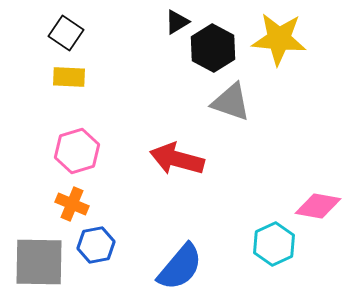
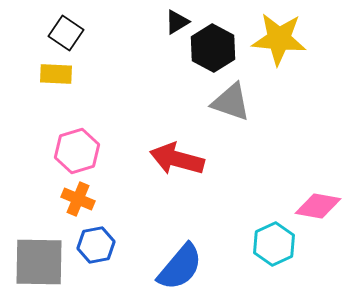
yellow rectangle: moved 13 px left, 3 px up
orange cross: moved 6 px right, 5 px up
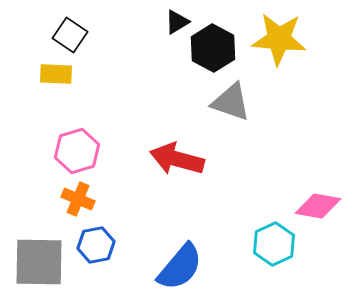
black square: moved 4 px right, 2 px down
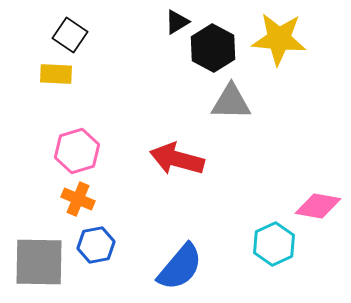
gray triangle: rotated 18 degrees counterclockwise
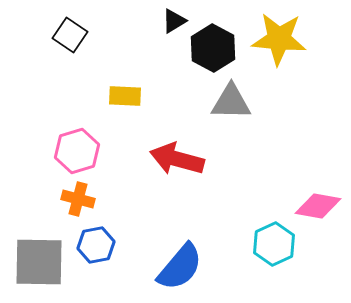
black triangle: moved 3 px left, 1 px up
yellow rectangle: moved 69 px right, 22 px down
orange cross: rotated 8 degrees counterclockwise
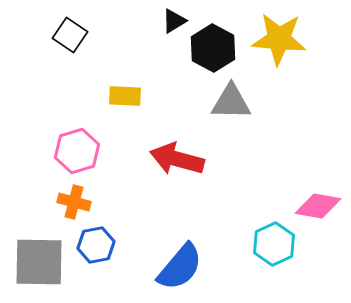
orange cross: moved 4 px left, 3 px down
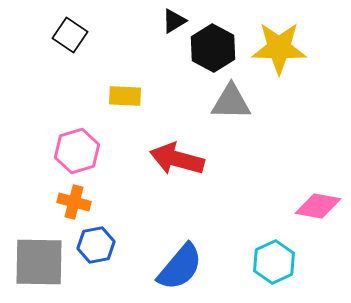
yellow star: moved 9 px down; rotated 4 degrees counterclockwise
cyan hexagon: moved 18 px down
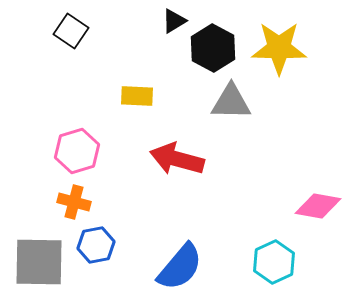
black square: moved 1 px right, 4 px up
yellow rectangle: moved 12 px right
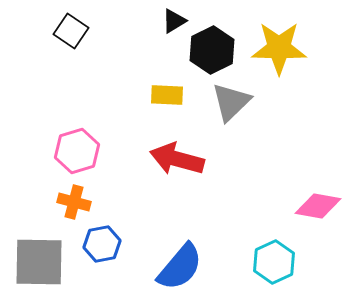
black hexagon: moved 1 px left, 2 px down; rotated 6 degrees clockwise
yellow rectangle: moved 30 px right, 1 px up
gray triangle: rotated 45 degrees counterclockwise
blue hexagon: moved 6 px right, 1 px up
